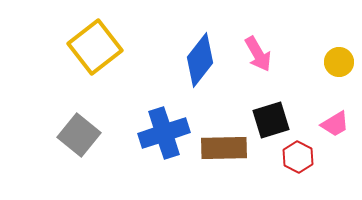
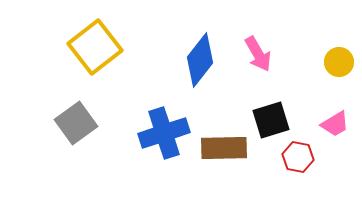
gray square: moved 3 px left, 12 px up; rotated 15 degrees clockwise
red hexagon: rotated 16 degrees counterclockwise
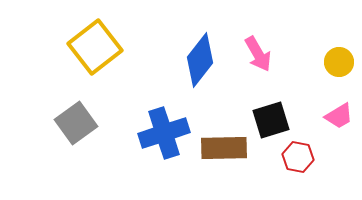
pink trapezoid: moved 4 px right, 8 px up
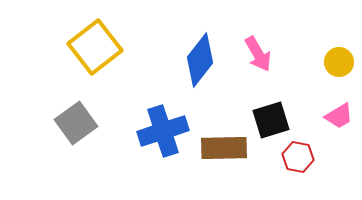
blue cross: moved 1 px left, 2 px up
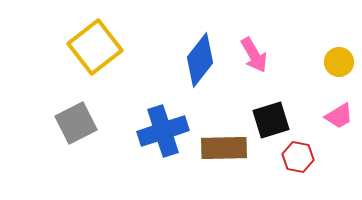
pink arrow: moved 4 px left, 1 px down
gray square: rotated 9 degrees clockwise
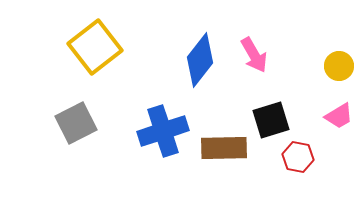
yellow circle: moved 4 px down
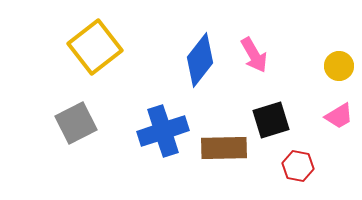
red hexagon: moved 9 px down
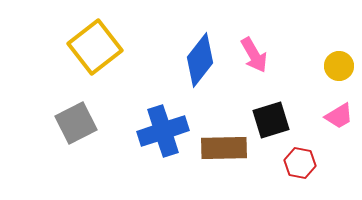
red hexagon: moved 2 px right, 3 px up
